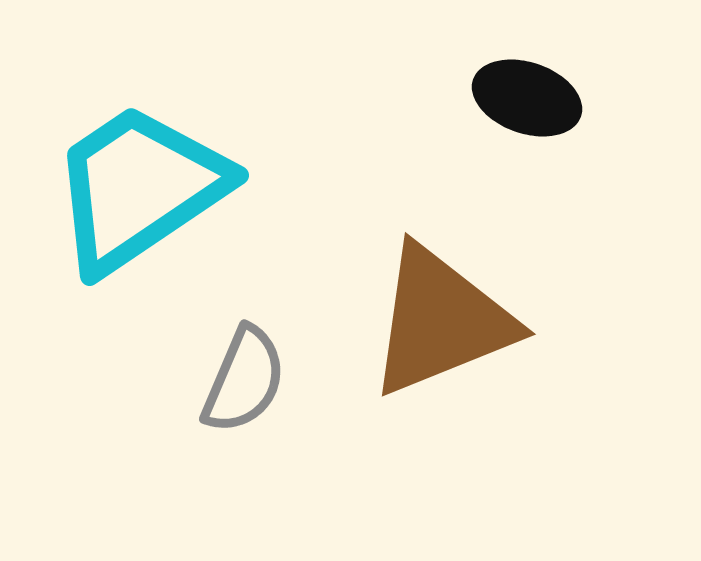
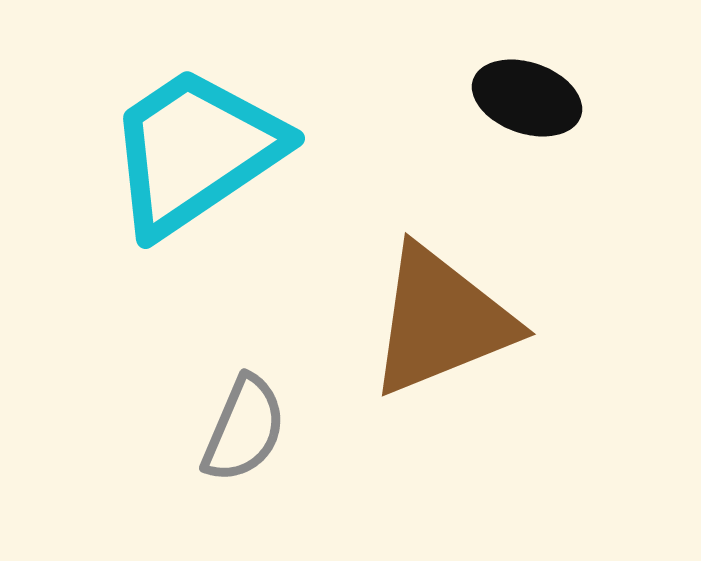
cyan trapezoid: moved 56 px right, 37 px up
gray semicircle: moved 49 px down
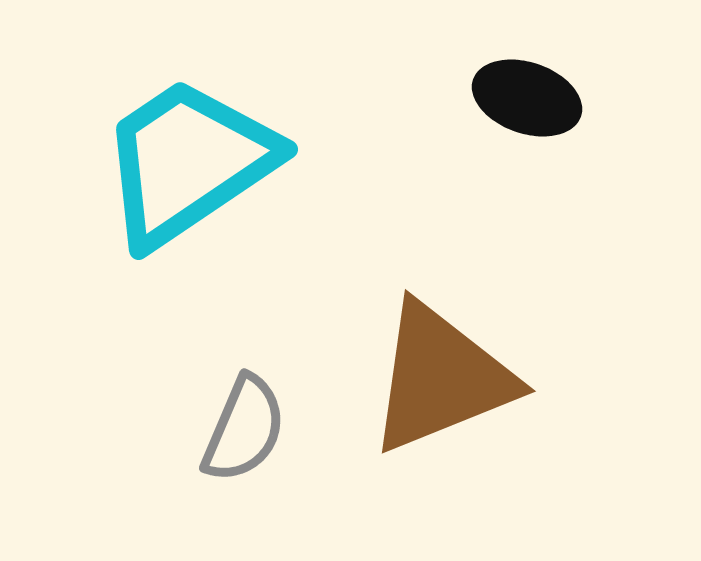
cyan trapezoid: moved 7 px left, 11 px down
brown triangle: moved 57 px down
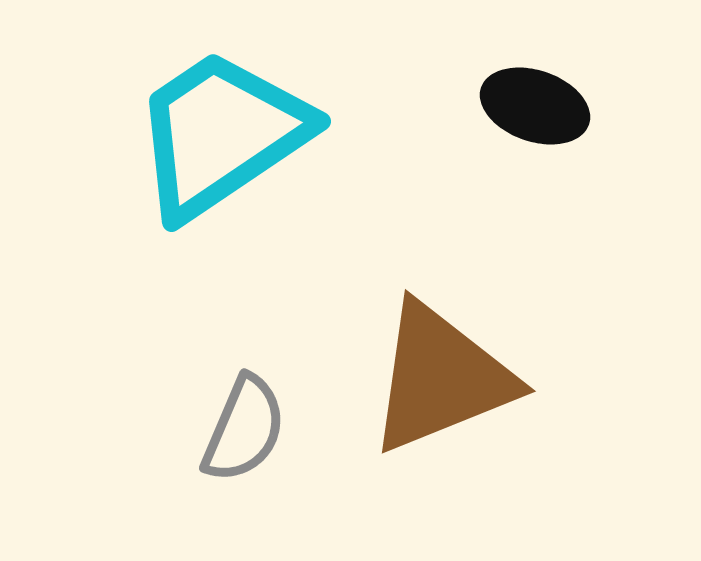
black ellipse: moved 8 px right, 8 px down
cyan trapezoid: moved 33 px right, 28 px up
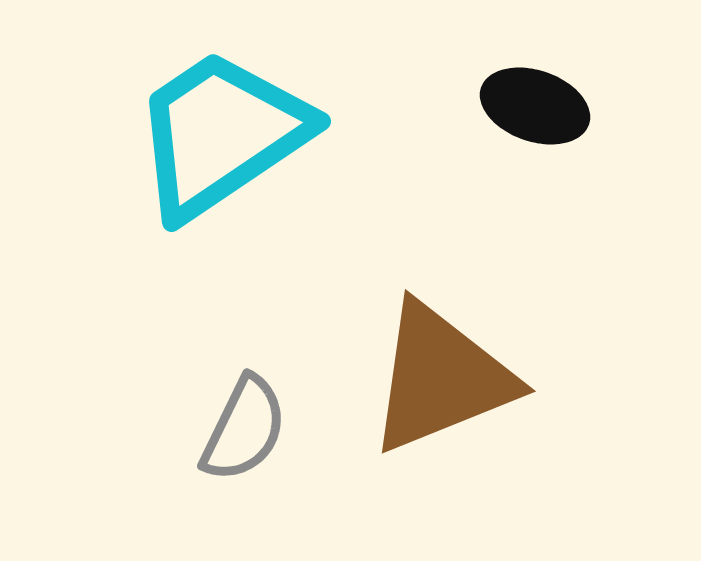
gray semicircle: rotated 3 degrees clockwise
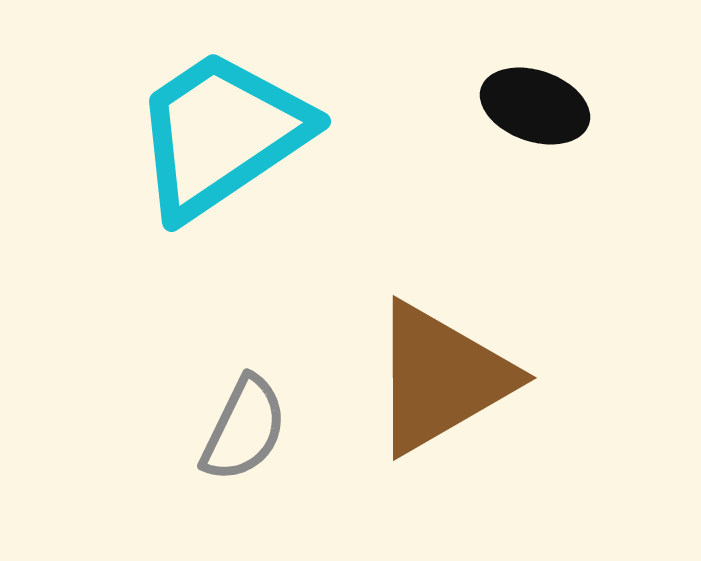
brown triangle: rotated 8 degrees counterclockwise
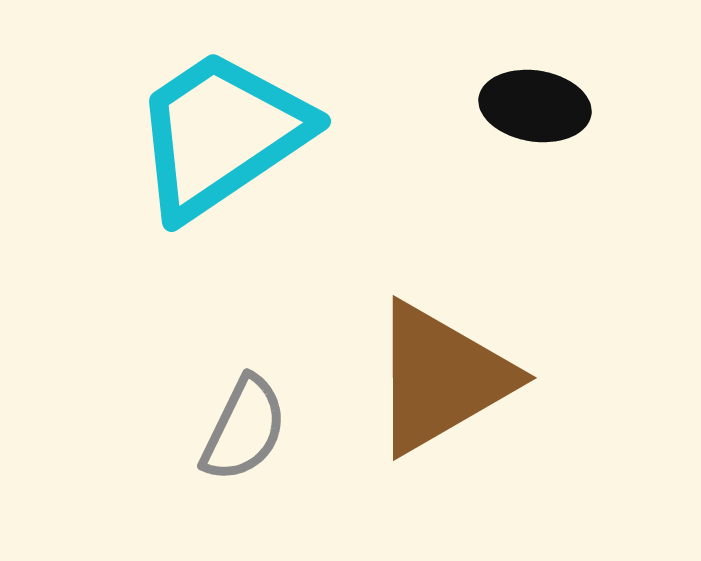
black ellipse: rotated 10 degrees counterclockwise
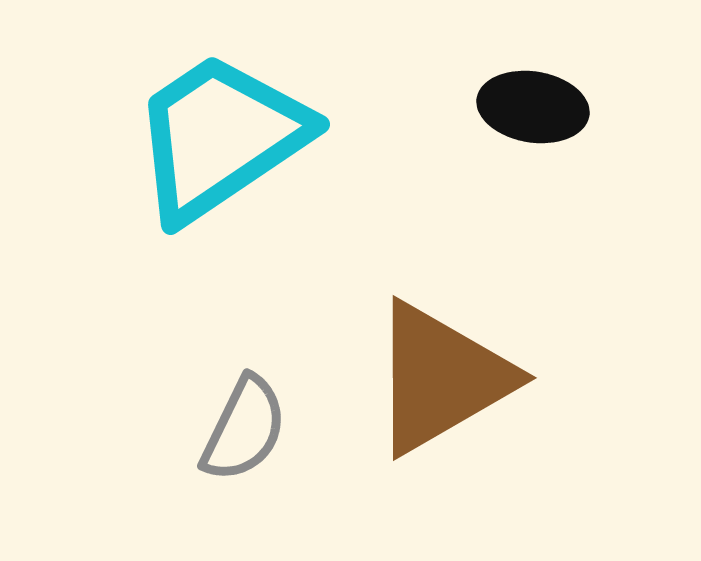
black ellipse: moved 2 px left, 1 px down
cyan trapezoid: moved 1 px left, 3 px down
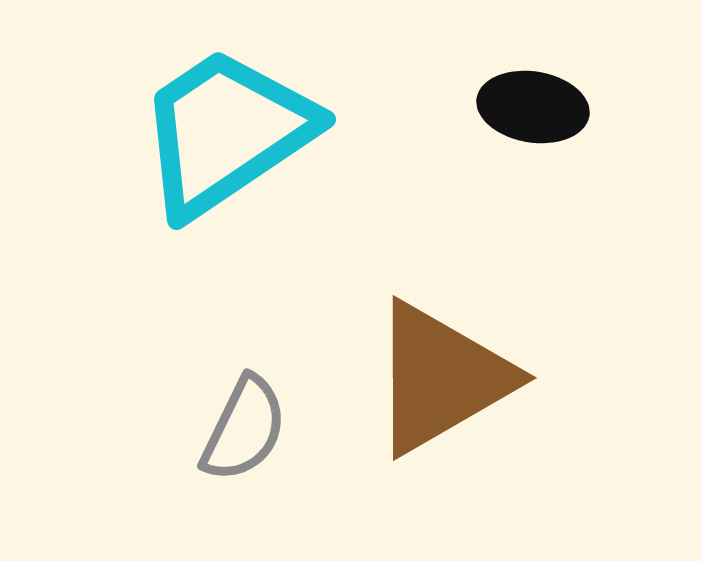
cyan trapezoid: moved 6 px right, 5 px up
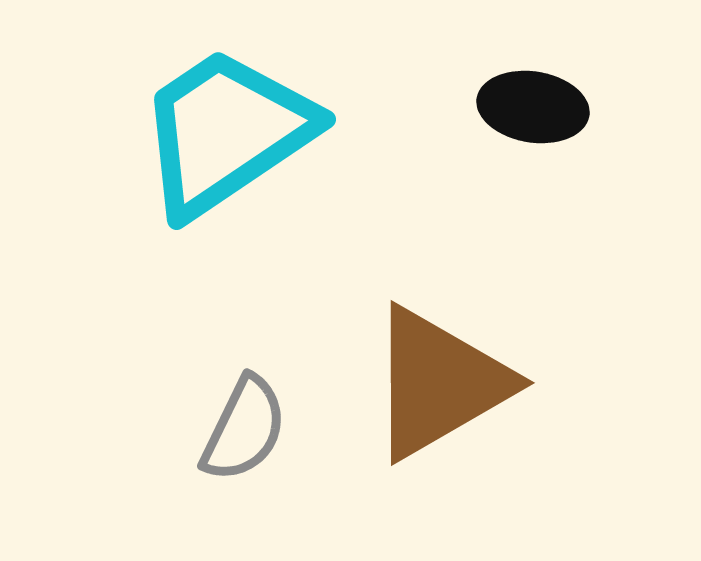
brown triangle: moved 2 px left, 5 px down
